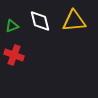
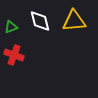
green triangle: moved 1 px left, 1 px down
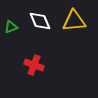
white diamond: rotated 10 degrees counterclockwise
red cross: moved 20 px right, 10 px down
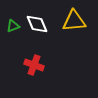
white diamond: moved 3 px left, 3 px down
green triangle: moved 2 px right, 1 px up
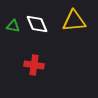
green triangle: rotated 32 degrees clockwise
red cross: rotated 12 degrees counterclockwise
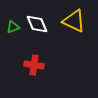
yellow triangle: rotated 30 degrees clockwise
green triangle: moved 1 px down; rotated 32 degrees counterclockwise
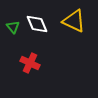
green triangle: rotated 48 degrees counterclockwise
red cross: moved 4 px left, 2 px up; rotated 18 degrees clockwise
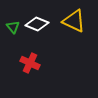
white diamond: rotated 45 degrees counterclockwise
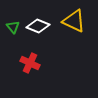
white diamond: moved 1 px right, 2 px down
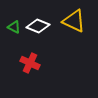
green triangle: moved 1 px right; rotated 24 degrees counterclockwise
